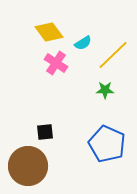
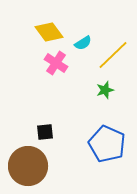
green star: rotated 18 degrees counterclockwise
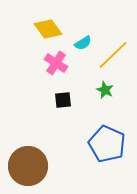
yellow diamond: moved 1 px left, 3 px up
green star: rotated 30 degrees counterclockwise
black square: moved 18 px right, 32 px up
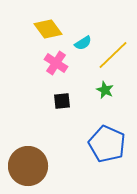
black square: moved 1 px left, 1 px down
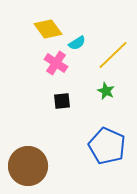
cyan semicircle: moved 6 px left
green star: moved 1 px right, 1 px down
blue pentagon: moved 2 px down
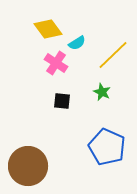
green star: moved 4 px left, 1 px down
black square: rotated 12 degrees clockwise
blue pentagon: moved 1 px down
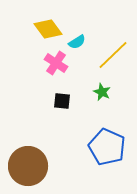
cyan semicircle: moved 1 px up
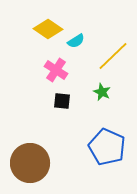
yellow diamond: rotated 20 degrees counterclockwise
cyan semicircle: moved 1 px left, 1 px up
yellow line: moved 1 px down
pink cross: moved 7 px down
brown circle: moved 2 px right, 3 px up
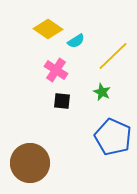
blue pentagon: moved 6 px right, 10 px up
